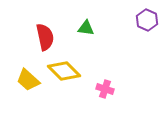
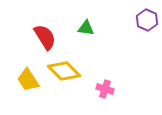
red semicircle: rotated 20 degrees counterclockwise
yellow trapezoid: rotated 15 degrees clockwise
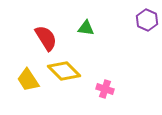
red semicircle: moved 1 px right, 1 px down
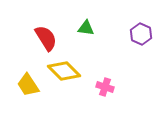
purple hexagon: moved 6 px left, 14 px down
yellow trapezoid: moved 5 px down
pink cross: moved 2 px up
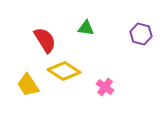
purple hexagon: rotated 10 degrees counterclockwise
red semicircle: moved 1 px left, 2 px down
yellow diamond: rotated 12 degrees counterclockwise
pink cross: rotated 18 degrees clockwise
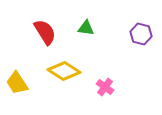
red semicircle: moved 8 px up
yellow trapezoid: moved 11 px left, 2 px up
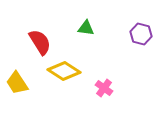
red semicircle: moved 5 px left, 10 px down
pink cross: moved 1 px left, 1 px down
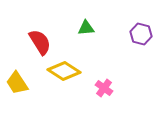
green triangle: rotated 12 degrees counterclockwise
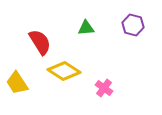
purple hexagon: moved 8 px left, 9 px up
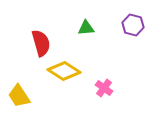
red semicircle: moved 1 px right, 1 px down; rotated 16 degrees clockwise
yellow trapezoid: moved 2 px right, 13 px down
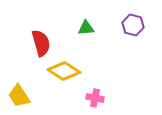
pink cross: moved 9 px left, 10 px down; rotated 24 degrees counterclockwise
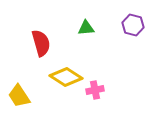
yellow diamond: moved 2 px right, 6 px down
pink cross: moved 8 px up; rotated 24 degrees counterclockwise
